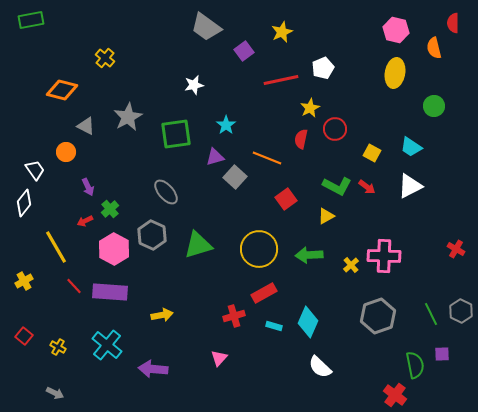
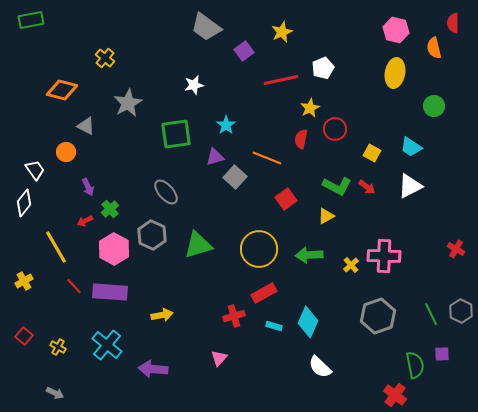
gray star at (128, 117): moved 14 px up
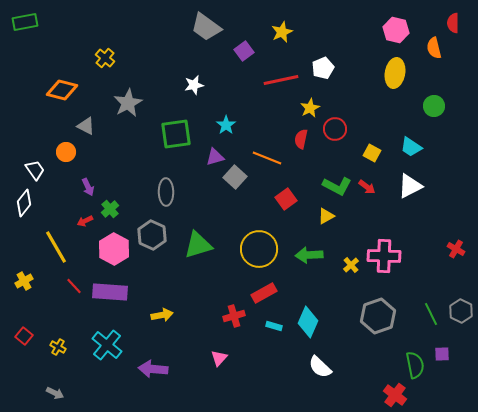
green rectangle at (31, 20): moved 6 px left, 2 px down
gray ellipse at (166, 192): rotated 40 degrees clockwise
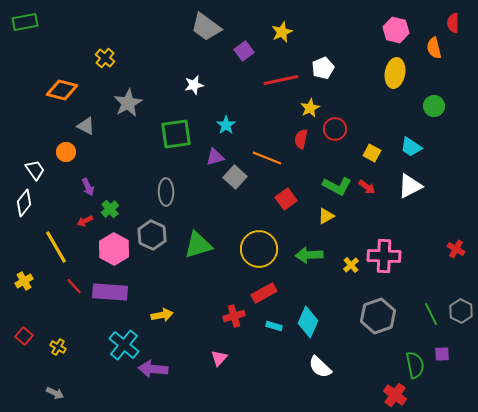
cyan cross at (107, 345): moved 17 px right
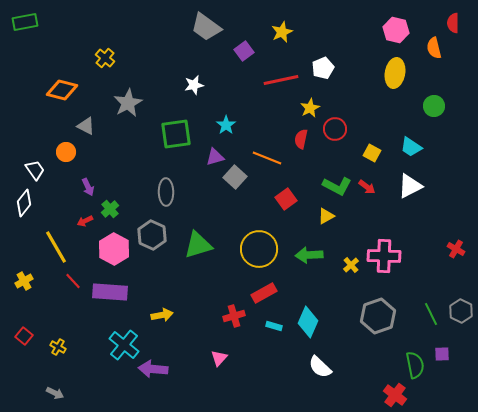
red line at (74, 286): moved 1 px left, 5 px up
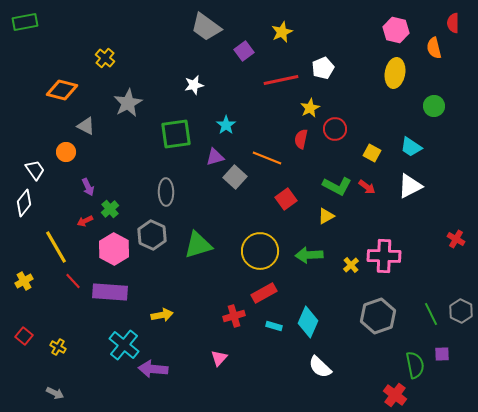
yellow circle at (259, 249): moved 1 px right, 2 px down
red cross at (456, 249): moved 10 px up
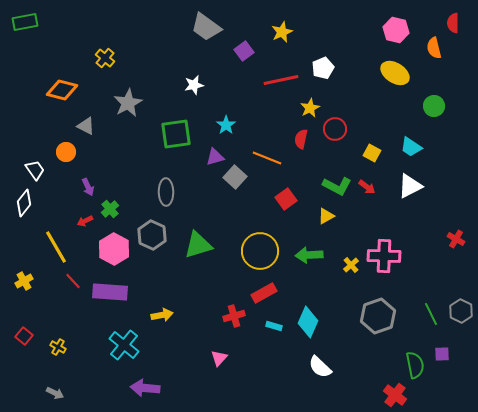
yellow ellipse at (395, 73): rotated 68 degrees counterclockwise
purple arrow at (153, 369): moved 8 px left, 19 px down
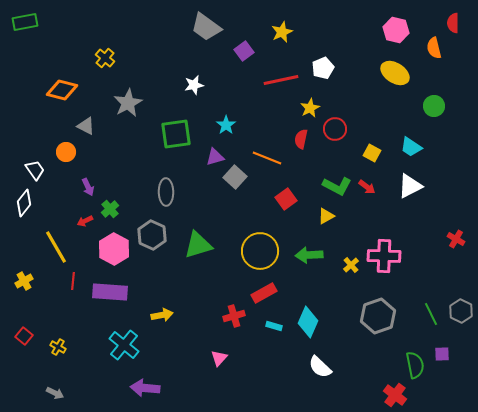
red line at (73, 281): rotated 48 degrees clockwise
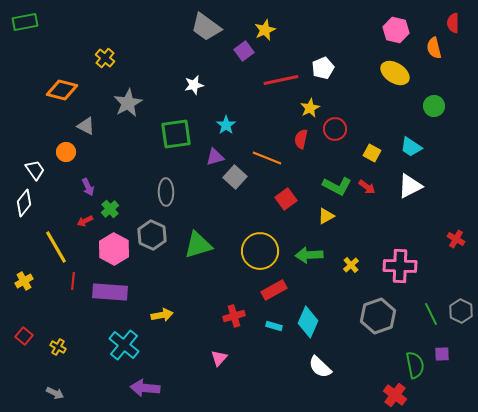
yellow star at (282, 32): moved 17 px left, 2 px up
pink cross at (384, 256): moved 16 px right, 10 px down
red rectangle at (264, 293): moved 10 px right, 3 px up
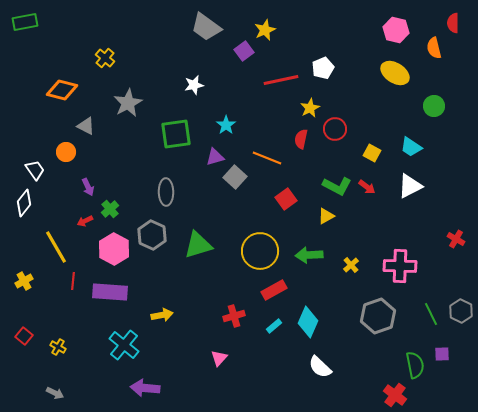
cyan rectangle at (274, 326): rotated 56 degrees counterclockwise
